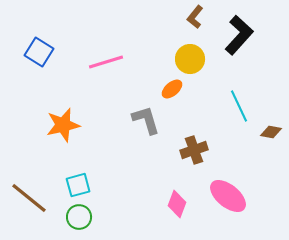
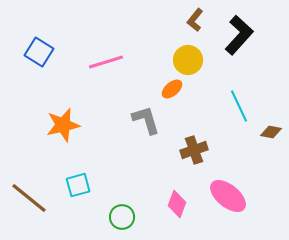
brown L-shape: moved 3 px down
yellow circle: moved 2 px left, 1 px down
green circle: moved 43 px right
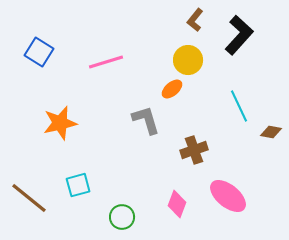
orange star: moved 3 px left, 2 px up
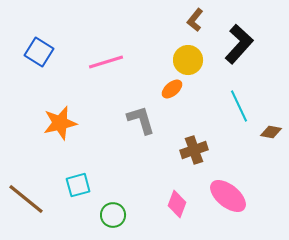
black L-shape: moved 9 px down
gray L-shape: moved 5 px left
brown line: moved 3 px left, 1 px down
green circle: moved 9 px left, 2 px up
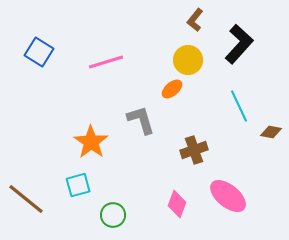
orange star: moved 31 px right, 19 px down; rotated 24 degrees counterclockwise
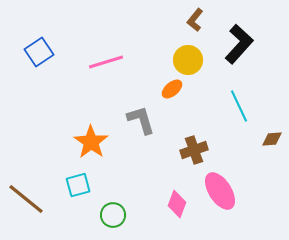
blue square: rotated 24 degrees clockwise
brown diamond: moved 1 px right, 7 px down; rotated 15 degrees counterclockwise
pink ellipse: moved 8 px left, 5 px up; rotated 18 degrees clockwise
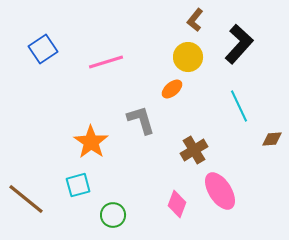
blue square: moved 4 px right, 3 px up
yellow circle: moved 3 px up
brown cross: rotated 12 degrees counterclockwise
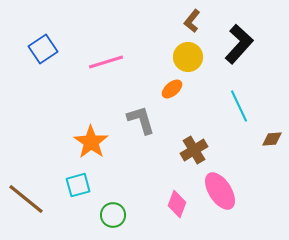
brown L-shape: moved 3 px left, 1 px down
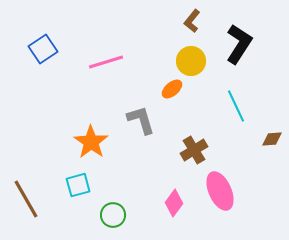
black L-shape: rotated 9 degrees counterclockwise
yellow circle: moved 3 px right, 4 px down
cyan line: moved 3 px left
pink ellipse: rotated 9 degrees clockwise
brown line: rotated 21 degrees clockwise
pink diamond: moved 3 px left, 1 px up; rotated 16 degrees clockwise
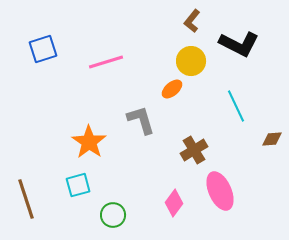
black L-shape: rotated 84 degrees clockwise
blue square: rotated 16 degrees clockwise
orange star: moved 2 px left
brown line: rotated 12 degrees clockwise
